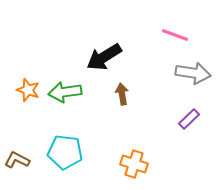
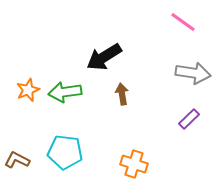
pink line: moved 8 px right, 13 px up; rotated 16 degrees clockwise
orange star: rotated 30 degrees clockwise
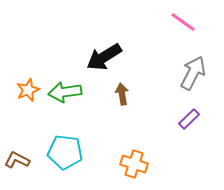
gray arrow: rotated 72 degrees counterclockwise
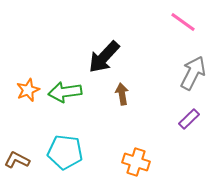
black arrow: rotated 15 degrees counterclockwise
orange cross: moved 2 px right, 2 px up
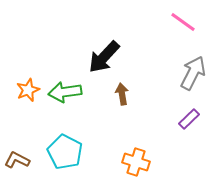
cyan pentagon: rotated 20 degrees clockwise
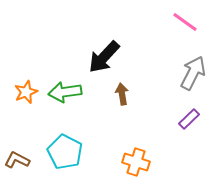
pink line: moved 2 px right
orange star: moved 2 px left, 2 px down
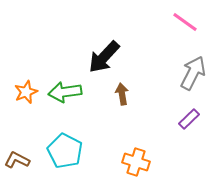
cyan pentagon: moved 1 px up
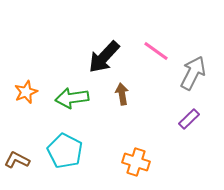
pink line: moved 29 px left, 29 px down
green arrow: moved 7 px right, 6 px down
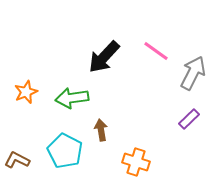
brown arrow: moved 21 px left, 36 px down
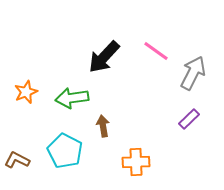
brown arrow: moved 2 px right, 4 px up
orange cross: rotated 20 degrees counterclockwise
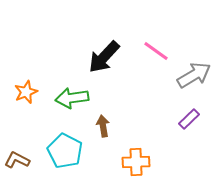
gray arrow: moved 1 px right, 2 px down; rotated 32 degrees clockwise
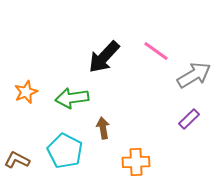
brown arrow: moved 2 px down
